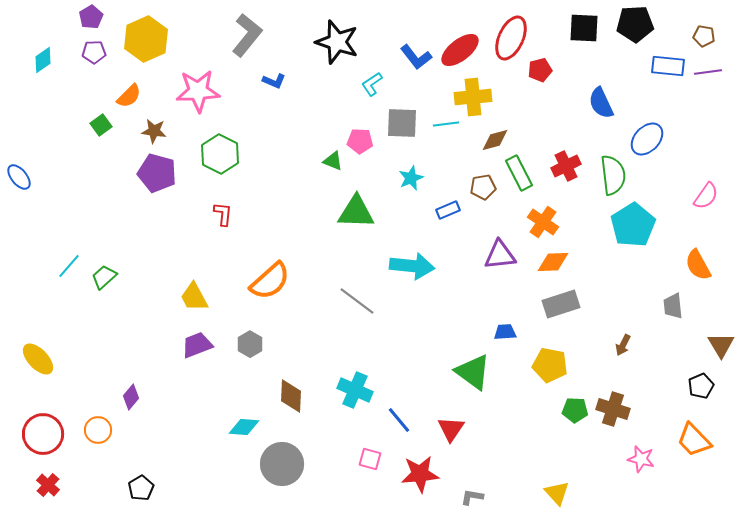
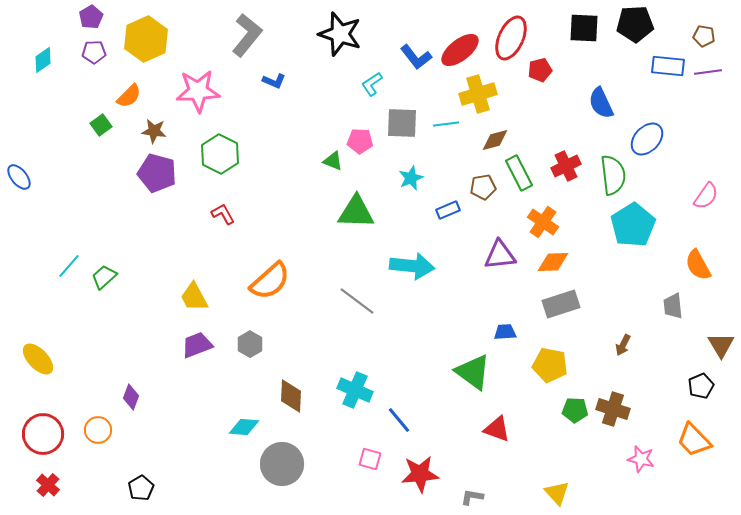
black star at (337, 42): moved 3 px right, 8 px up
yellow cross at (473, 97): moved 5 px right, 3 px up; rotated 12 degrees counterclockwise
red L-shape at (223, 214): rotated 35 degrees counterclockwise
purple diamond at (131, 397): rotated 20 degrees counterclockwise
red triangle at (451, 429): moved 46 px right; rotated 44 degrees counterclockwise
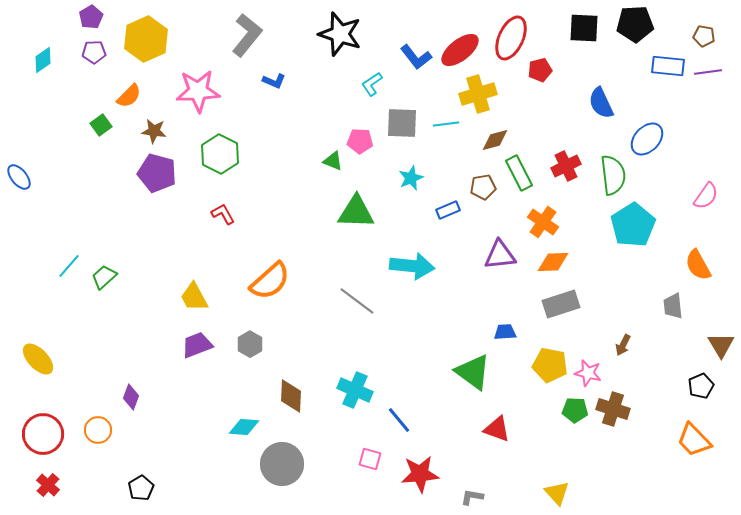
pink star at (641, 459): moved 53 px left, 86 px up
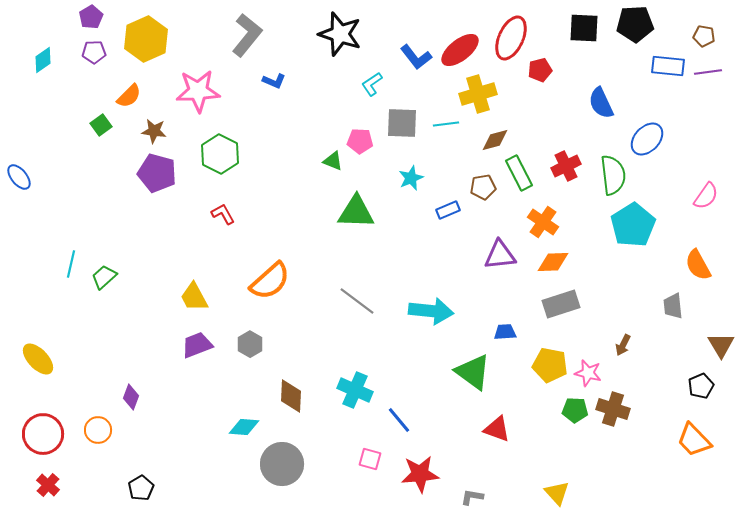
cyan line at (69, 266): moved 2 px right, 2 px up; rotated 28 degrees counterclockwise
cyan arrow at (412, 266): moved 19 px right, 45 px down
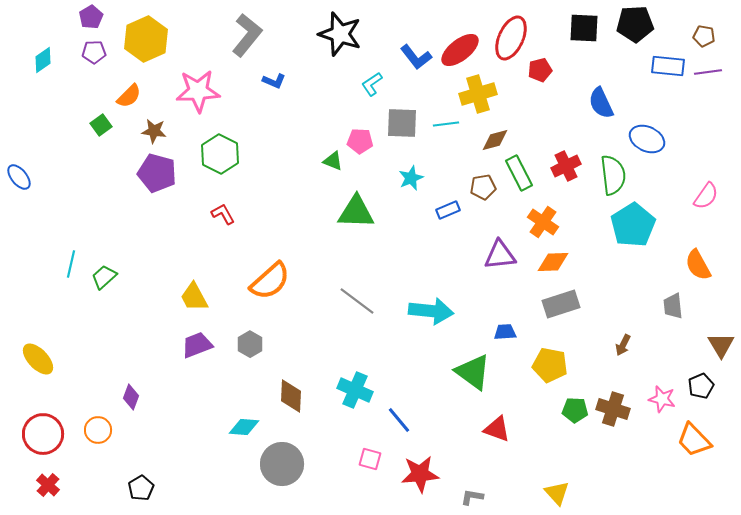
blue ellipse at (647, 139): rotated 72 degrees clockwise
pink star at (588, 373): moved 74 px right, 26 px down
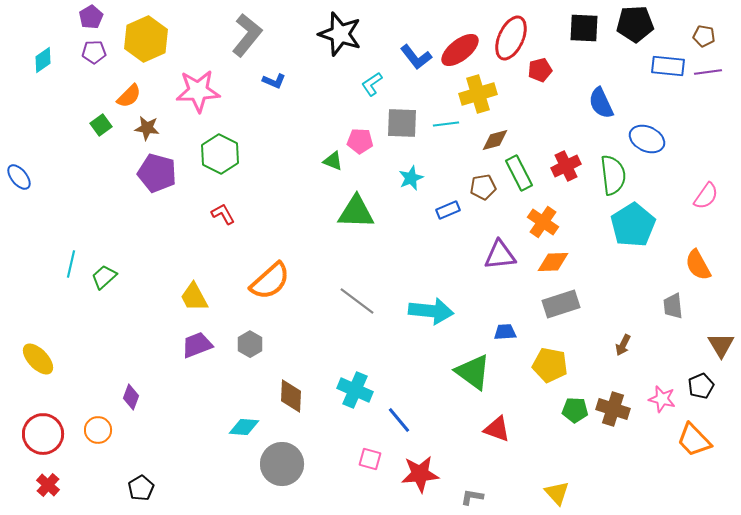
brown star at (154, 131): moved 7 px left, 3 px up
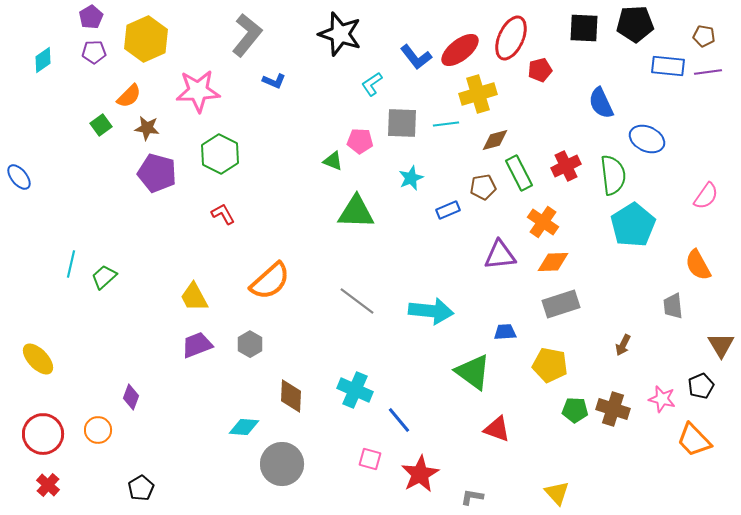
red star at (420, 474): rotated 24 degrees counterclockwise
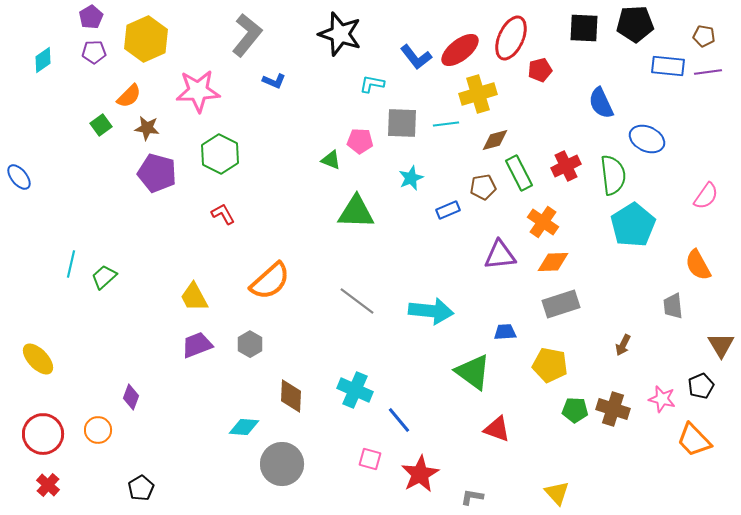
cyan L-shape at (372, 84): rotated 45 degrees clockwise
green triangle at (333, 161): moved 2 px left, 1 px up
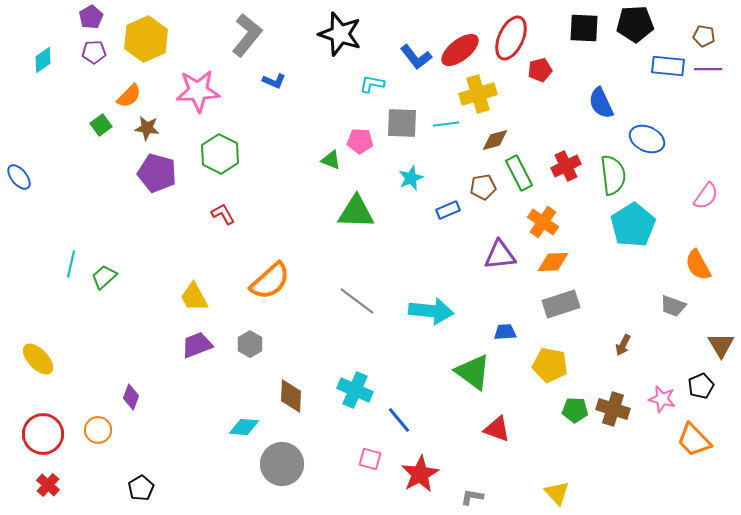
purple line at (708, 72): moved 3 px up; rotated 8 degrees clockwise
gray trapezoid at (673, 306): rotated 64 degrees counterclockwise
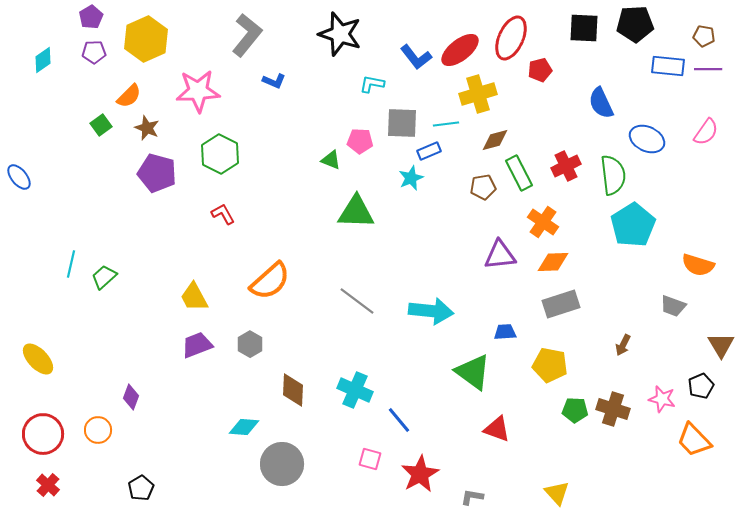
brown star at (147, 128): rotated 15 degrees clockwise
pink semicircle at (706, 196): moved 64 px up
blue rectangle at (448, 210): moved 19 px left, 59 px up
orange semicircle at (698, 265): rotated 44 degrees counterclockwise
brown diamond at (291, 396): moved 2 px right, 6 px up
